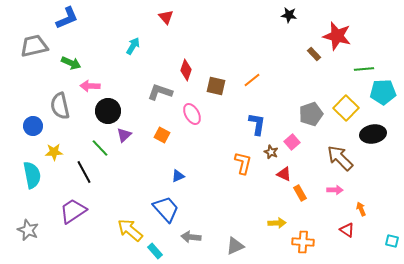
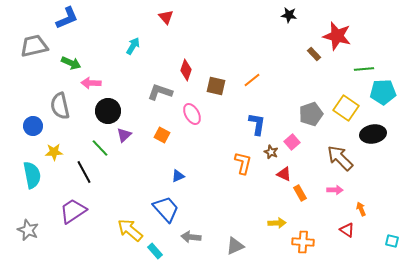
pink arrow at (90, 86): moved 1 px right, 3 px up
yellow square at (346, 108): rotated 10 degrees counterclockwise
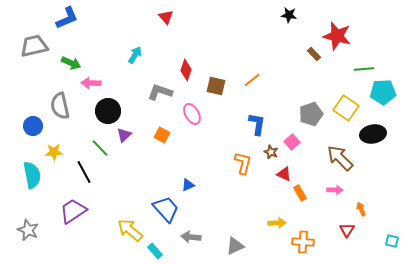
cyan arrow at (133, 46): moved 2 px right, 9 px down
blue triangle at (178, 176): moved 10 px right, 9 px down
red triangle at (347, 230): rotated 28 degrees clockwise
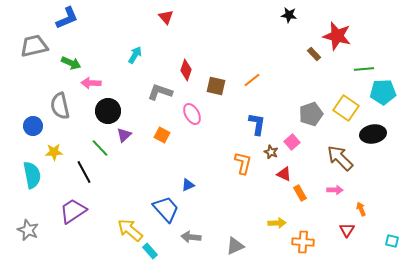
cyan rectangle at (155, 251): moved 5 px left
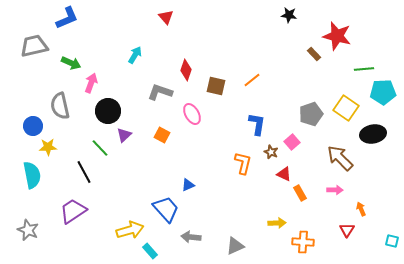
pink arrow at (91, 83): rotated 108 degrees clockwise
yellow star at (54, 152): moved 6 px left, 5 px up
yellow arrow at (130, 230): rotated 124 degrees clockwise
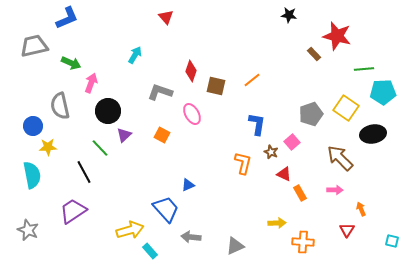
red diamond at (186, 70): moved 5 px right, 1 px down
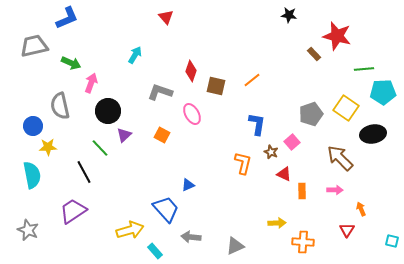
orange rectangle at (300, 193): moved 2 px right, 2 px up; rotated 28 degrees clockwise
cyan rectangle at (150, 251): moved 5 px right
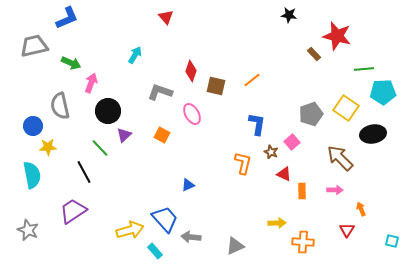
blue trapezoid at (166, 209): moved 1 px left, 10 px down
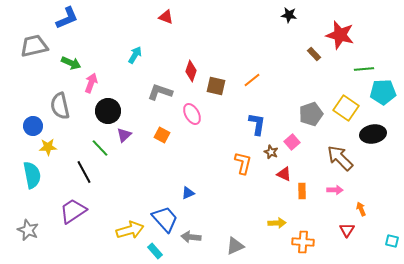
red triangle at (166, 17): rotated 28 degrees counterclockwise
red star at (337, 36): moved 3 px right, 1 px up
blue triangle at (188, 185): moved 8 px down
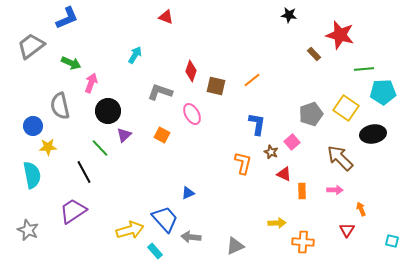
gray trapezoid at (34, 46): moved 3 px left; rotated 24 degrees counterclockwise
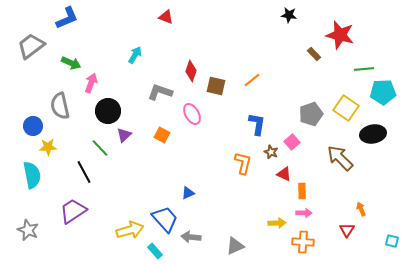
pink arrow at (335, 190): moved 31 px left, 23 px down
